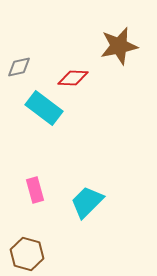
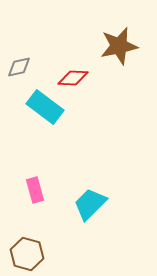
cyan rectangle: moved 1 px right, 1 px up
cyan trapezoid: moved 3 px right, 2 px down
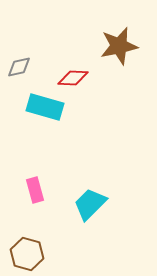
cyan rectangle: rotated 21 degrees counterclockwise
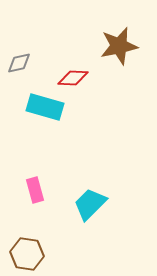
gray diamond: moved 4 px up
brown hexagon: rotated 8 degrees counterclockwise
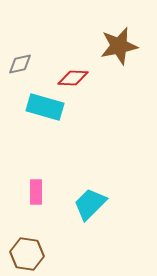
gray diamond: moved 1 px right, 1 px down
pink rectangle: moved 1 px right, 2 px down; rotated 15 degrees clockwise
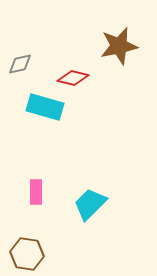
red diamond: rotated 12 degrees clockwise
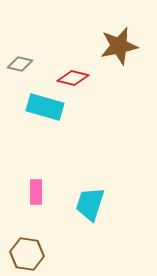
gray diamond: rotated 25 degrees clockwise
cyan trapezoid: rotated 27 degrees counterclockwise
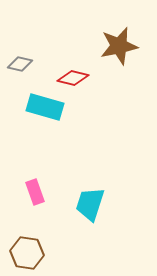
pink rectangle: moved 1 px left; rotated 20 degrees counterclockwise
brown hexagon: moved 1 px up
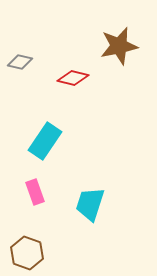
gray diamond: moved 2 px up
cyan rectangle: moved 34 px down; rotated 72 degrees counterclockwise
brown hexagon: rotated 12 degrees clockwise
